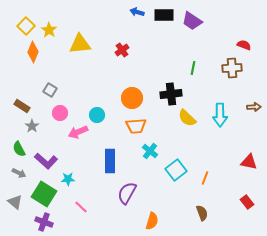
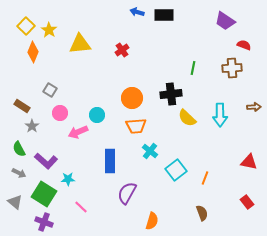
purple trapezoid: moved 33 px right
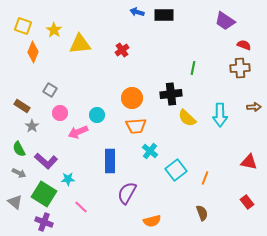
yellow square: moved 3 px left; rotated 24 degrees counterclockwise
yellow star: moved 5 px right
brown cross: moved 8 px right
orange semicircle: rotated 60 degrees clockwise
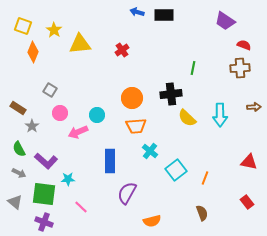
brown rectangle: moved 4 px left, 2 px down
green square: rotated 25 degrees counterclockwise
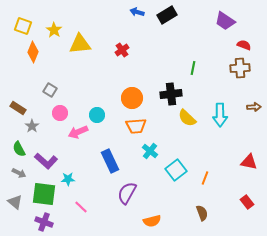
black rectangle: moved 3 px right; rotated 30 degrees counterclockwise
blue rectangle: rotated 25 degrees counterclockwise
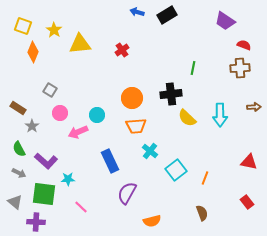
purple cross: moved 8 px left; rotated 18 degrees counterclockwise
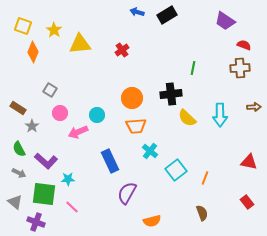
pink line: moved 9 px left
purple cross: rotated 18 degrees clockwise
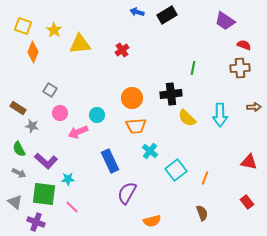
gray star: rotated 24 degrees counterclockwise
